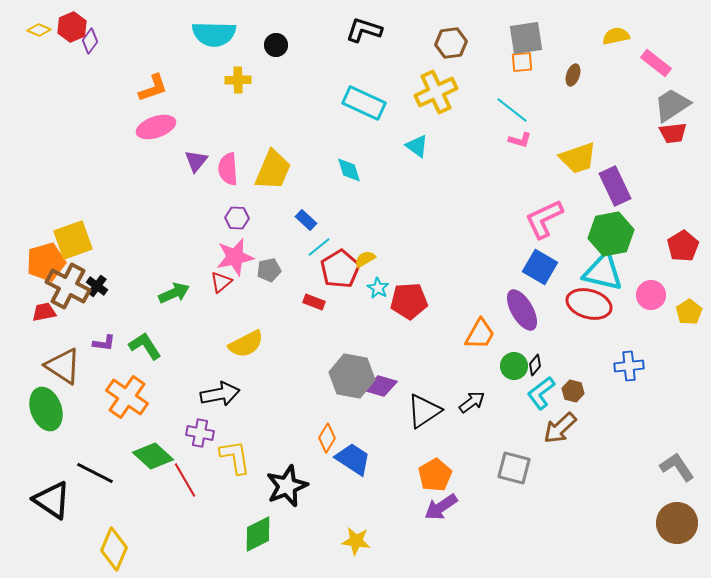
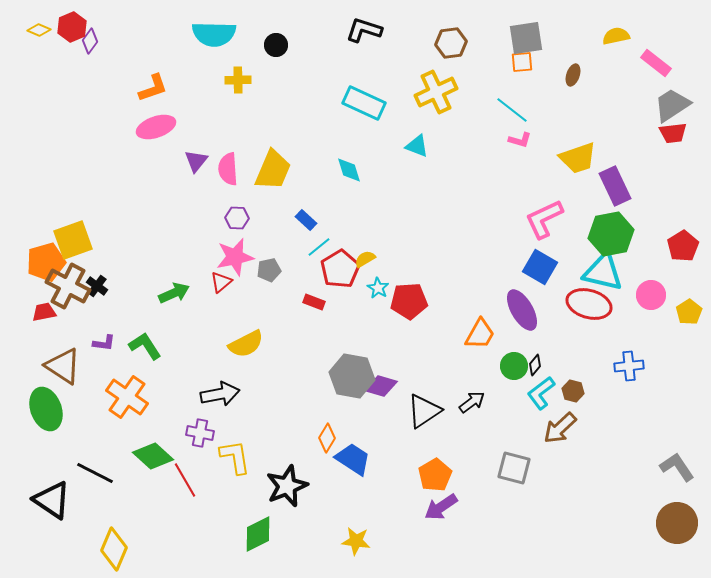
cyan triangle at (417, 146): rotated 15 degrees counterclockwise
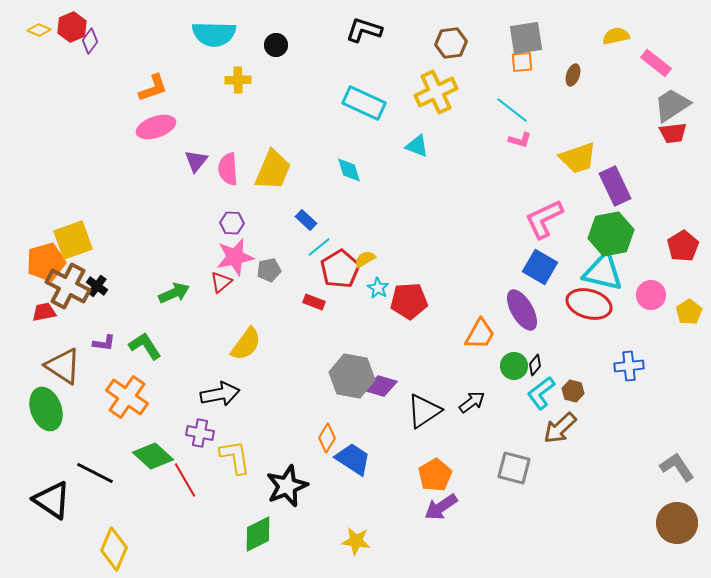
purple hexagon at (237, 218): moved 5 px left, 5 px down
yellow semicircle at (246, 344): rotated 27 degrees counterclockwise
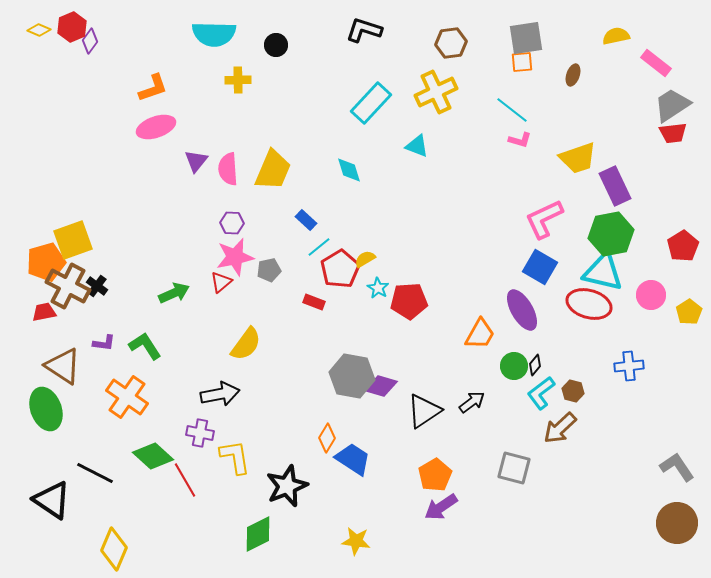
cyan rectangle at (364, 103): moved 7 px right; rotated 72 degrees counterclockwise
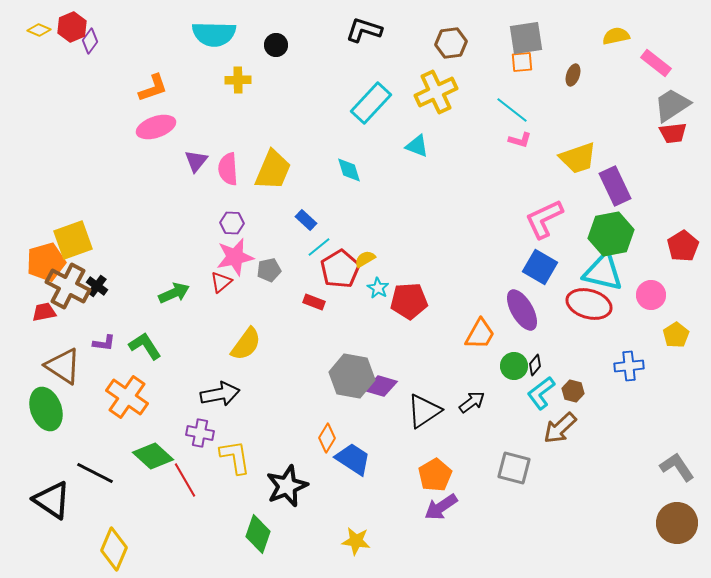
yellow pentagon at (689, 312): moved 13 px left, 23 px down
green diamond at (258, 534): rotated 45 degrees counterclockwise
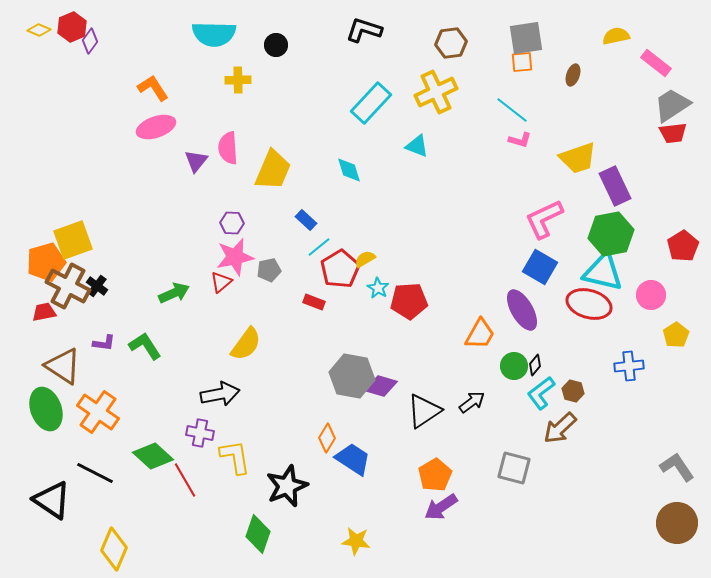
orange L-shape at (153, 88): rotated 104 degrees counterclockwise
pink semicircle at (228, 169): moved 21 px up
orange cross at (127, 397): moved 29 px left, 15 px down
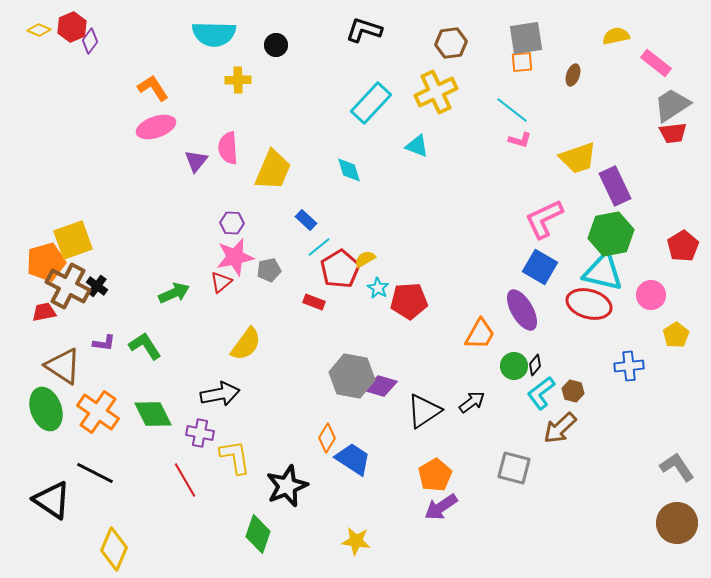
green diamond at (153, 456): moved 42 px up; rotated 21 degrees clockwise
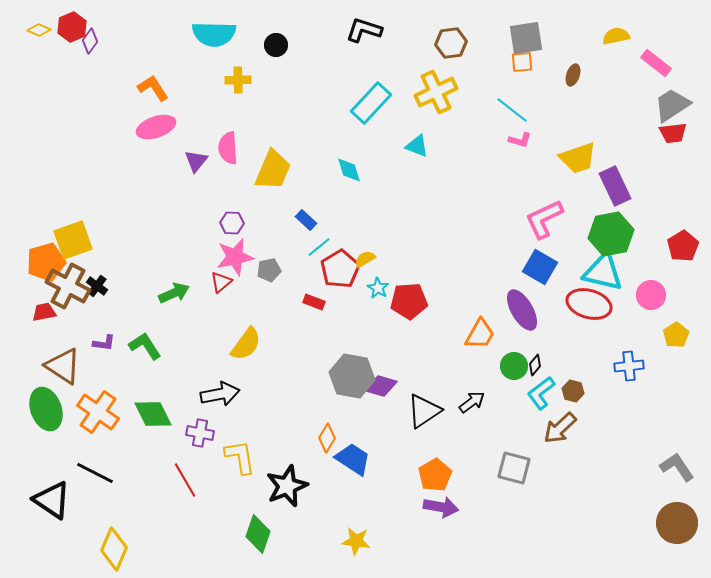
yellow L-shape at (235, 457): moved 5 px right
purple arrow at (441, 507): rotated 136 degrees counterclockwise
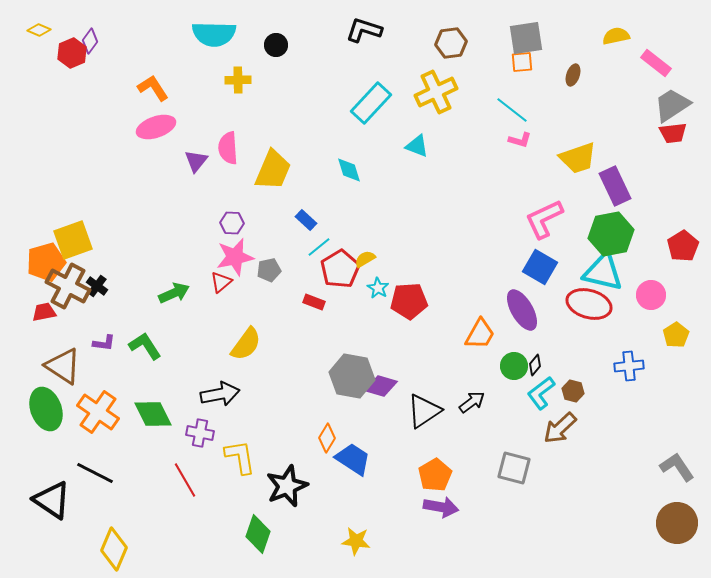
red hexagon at (72, 27): moved 26 px down
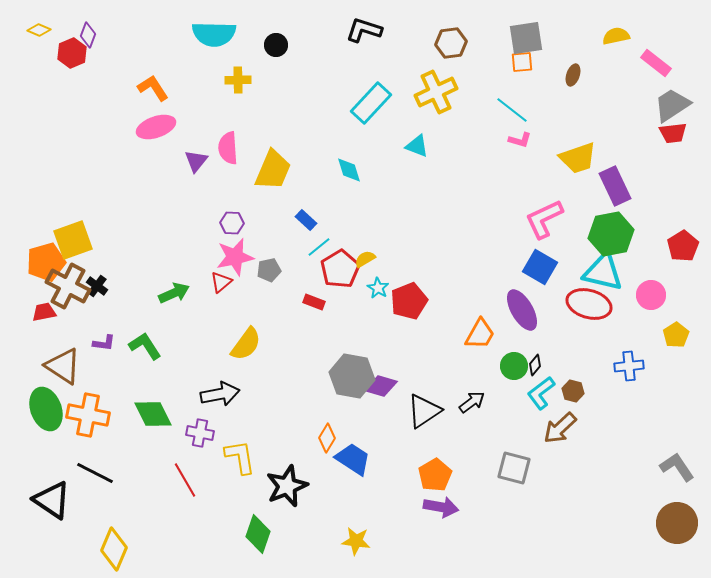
purple diamond at (90, 41): moved 2 px left, 6 px up; rotated 15 degrees counterclockwise
red pentagon at (409, 301): rotated 18 degrees counterclockwise
orange cross at (98, 412): moved 10 px left, 3 px down; rotated 24 degrees counterclockwise
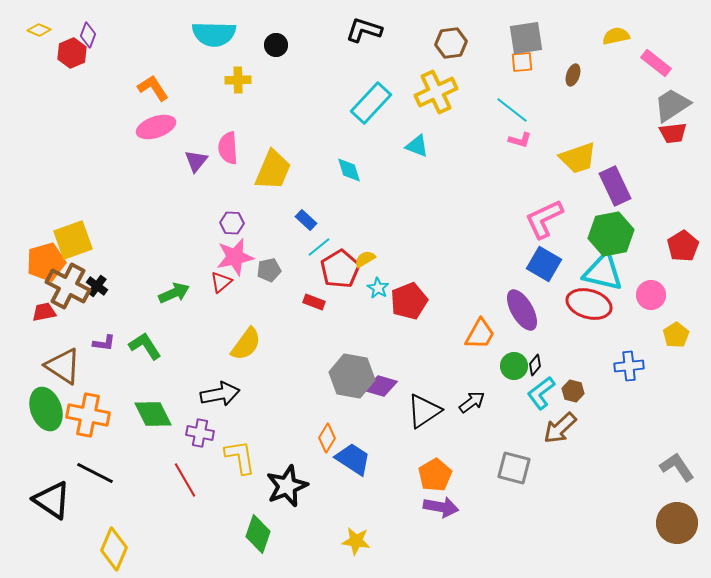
blue square at (540, 267): moved 4 px right, 3 px up
